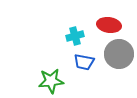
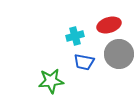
red ellipse: rotated 25 degrees counterclockwise
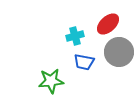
red ellipse: moved 1 px left, 1 px up; rotated 25 degrees counterclockwise
gray circle: moved 2 px up
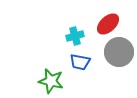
blue trapezoid: moved 4 px left
green star: rotated 20 degrees clockwise
